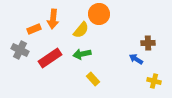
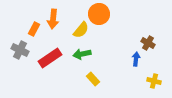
orange rectangle: rotated 40 degrees counterclockwise
brown cross: rotated 32 degrees clockwise
blue arrow: rotated 64 degrees clockwise
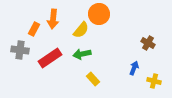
gray cross: rotated 18 degrees counterclockwise
blue arrow: moved 2 px left, 9 px down; rotated 16 degrees clockwise
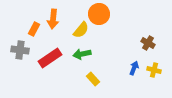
yellow cross: moved 11 px up
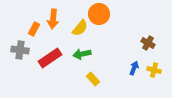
yellow semicircle: moved 1 px left, 2 px up
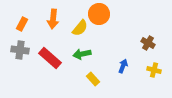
orange rectangle: moved 12 px left, 5 px up
red rectangle: rotated 75 degrees clockwise
blue arrow: moved 11 px left, 2 px up
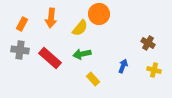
orange arrow: moved 2 px left, 1 px up
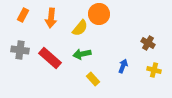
orange rectangle: moved 1 px right, 9 px up
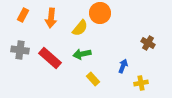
orange circle: moved 1 px right, 1 px up
yellow cross: moved 13 px left, 13 px down; rotated 24 degrees counterclockwise
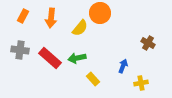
orange rectangle: moved 1 px down
green arrow: moved 5 px left, 4 px down
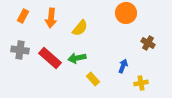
orange circle: moved 26 px right
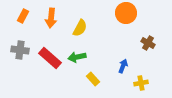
yellow semicircle: rotated 12 degrees counterclockwise
green arrow: moved 1 px up
